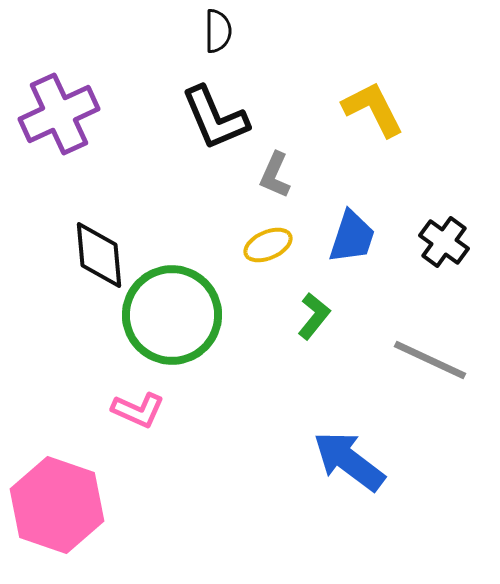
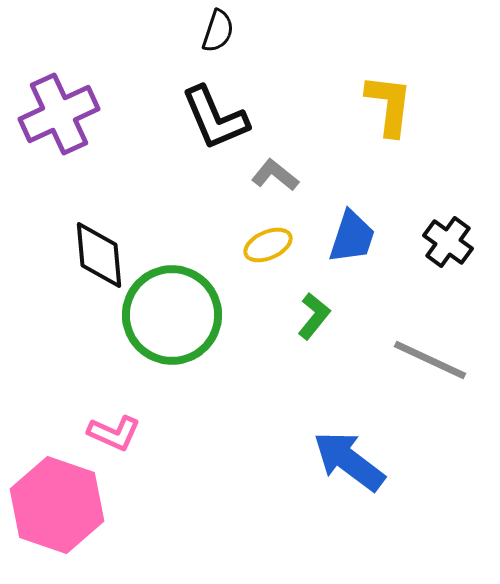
black semicircle: rotated 18 degrees clockwise
yellow L-shape: moved 16 px right, 4 px up; rotated 34 degrees clockwise
gray L-shape: rotated 105 degrees clockwise
black cross: moved 4 px right
pink L-shape: moved 24 px left, 23 px down
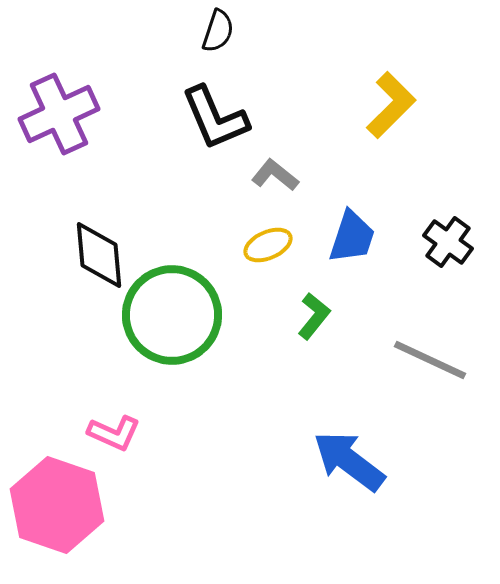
yellow L-shape: moved 2 px right; rotated 38 degrees clockwise
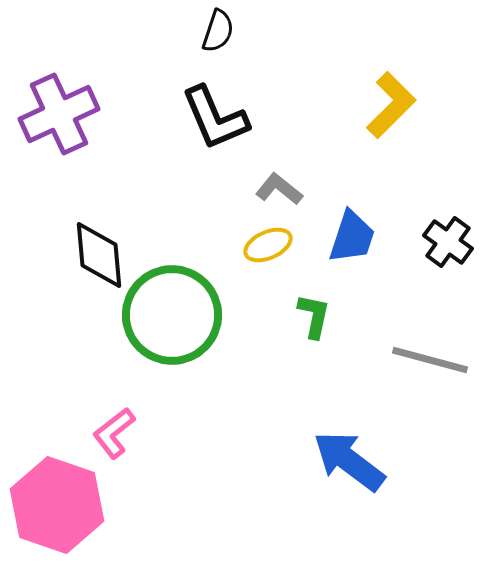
gray L-shape: moved 4 px right, 14 px down
green L-shape: rotated 27 degrees counterclockwise
gray line: rotated 10 degrees counterclockwise
pink L-shape: rotated 118 degrees clockwise
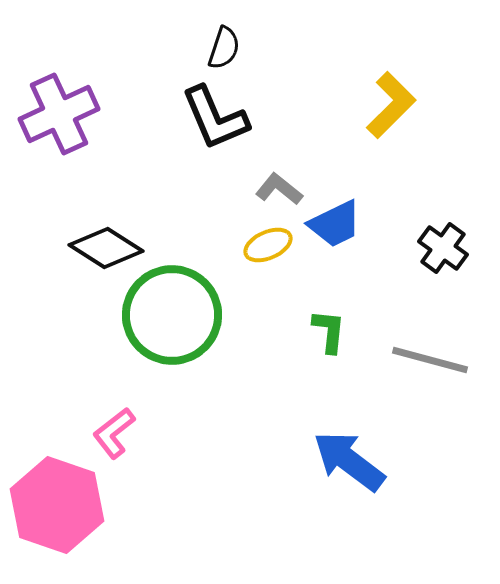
black semicircle: moved 6 px right, 17 px down
blue trapezoid: moved 17 px left, 13 px up; rotated 46 degrees clockwise
black cross: moved 5 px left, 6 px down
black diamond: moved 7 px right, 7 px up; rotated 52 degrees counterclockwise
green L-shape: moved 15 px right, 15 px down; rotated 6 degrees counterclockwise
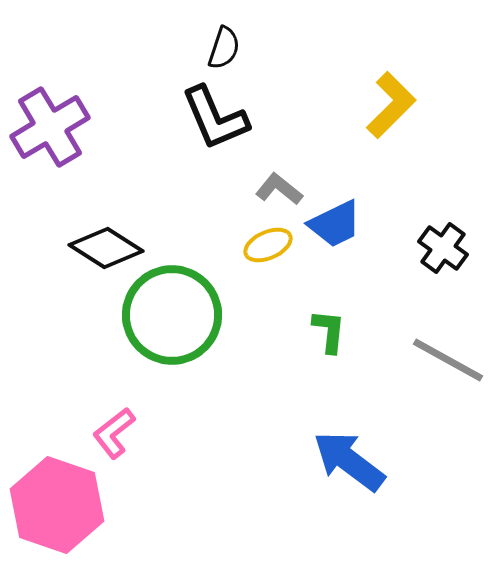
purple cross: moved 9 px left, 13 px down; rotated 6 degrees counterclockwise
gray line: moved 18 px right; rotated 14 degrees clockwise
